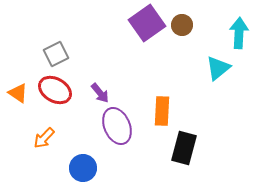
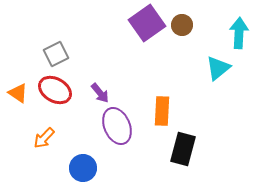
black rectangle: moved 1 px left, 1 px down
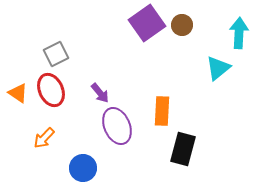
red ellipse: moved 4 px left; rotated 36 degrees clockwise
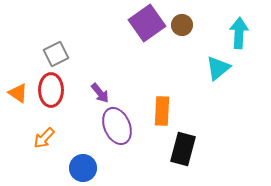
red ellipse: rotated 24 degrees clockwise
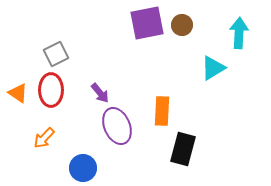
purple square: rotated 24 degrees clockwise
cyan triangle: moved 5 px left; rotated 8 degrees clockwise
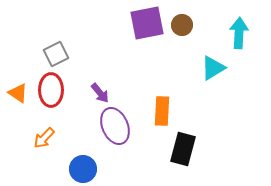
purple ellipse: moved 2 px left
blue circle: moved 1 px down
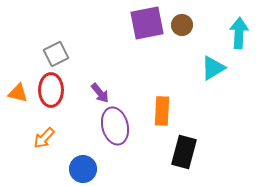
orange triangle: rotated 20 degrees counterclockwise
purple ellipse: rotated 9 degrees clockwise
black rectangle: moved 1 px right, 3 px down
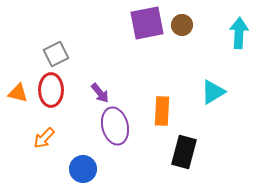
cyan triangle: moved 24 px down
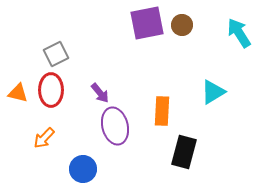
cyan arrow: rotated 36 degrees counterclockwise
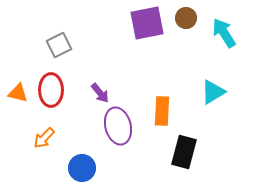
brown circle: moved 4 px right, 7 px up
cyan arrow: moved 15 px left
gray square: moved 3 px right, 9 px up
purple ellipse: moved 3 px right
blue circle: moved 1 px left, 1 px up
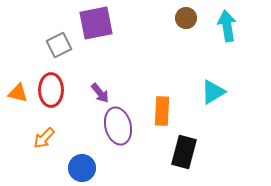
purple square: moved 51 px left
cyan arrow: moved 3 px right, 7 px up; rotated 24 degrees clockwise
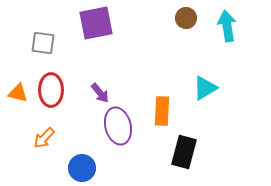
gray square: moved 16 px left, 2 px up; rotated 35 degrees clockwise
cyan triangle: moved 8 px left, 4 px up
